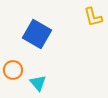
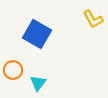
yellow L-shape: moved 2 px down; rotated 15 degrees counterclockwise
cyan triangle: rotated 18 degrees clockwise
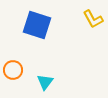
blue square: moved 9 px up; rotated 12 degrees counterclockwise
cyan triangle: moved 7 px right, 1 px up
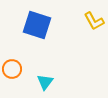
yellow L-shape: moved 1 px right, 2 px down
orange circle: moved 1 px left, 1 px up
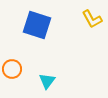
yellow L-shape: moved 2 px left, 2 px up
cyan triangle: moved 2 px right, 1 px up
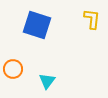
yellow L-shape: rotated 145 degrees counterclockwise
orange circle: moved 1 px right
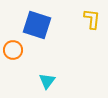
orange circle: moved 19 px up
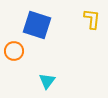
orange circle: moved 1 px right, 1 px down
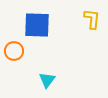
blue square: rotated 16 degrees counterclockwise
cyan triangle: moved 1 px up
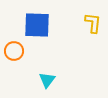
yellow L-shape: moved 1 px right, 4 px down
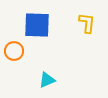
yellow L-shape: moved 6 px left
cyan triangle: rotated 30 degrees clockwise
